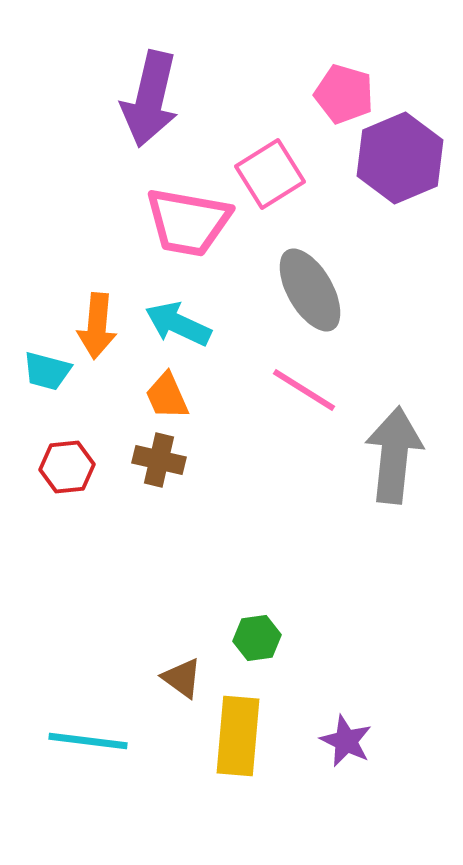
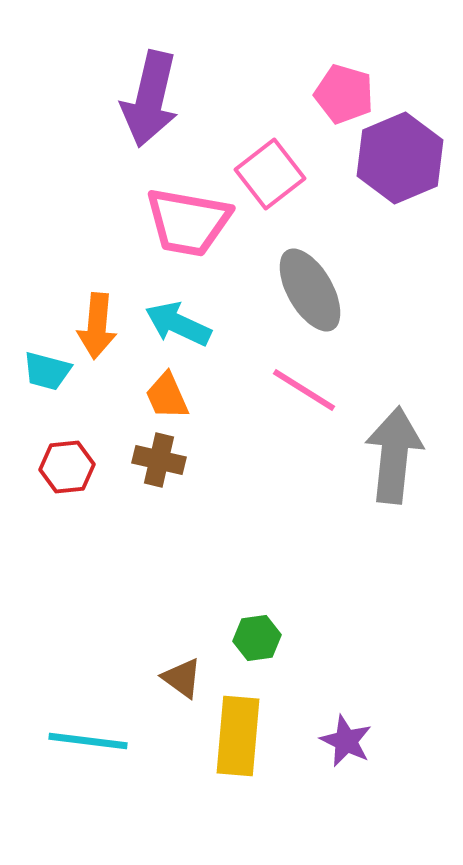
pink square: rotated 6 degrees counterclockwise
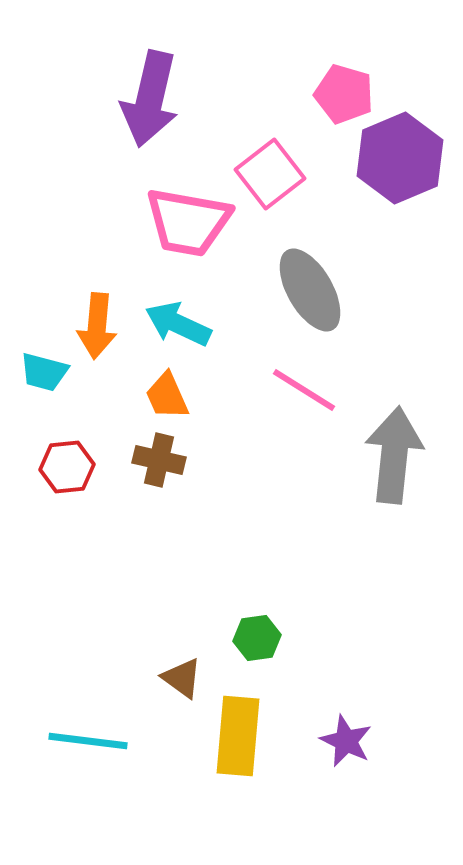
cyan trapezoid: moved 3 px left, 1 px down
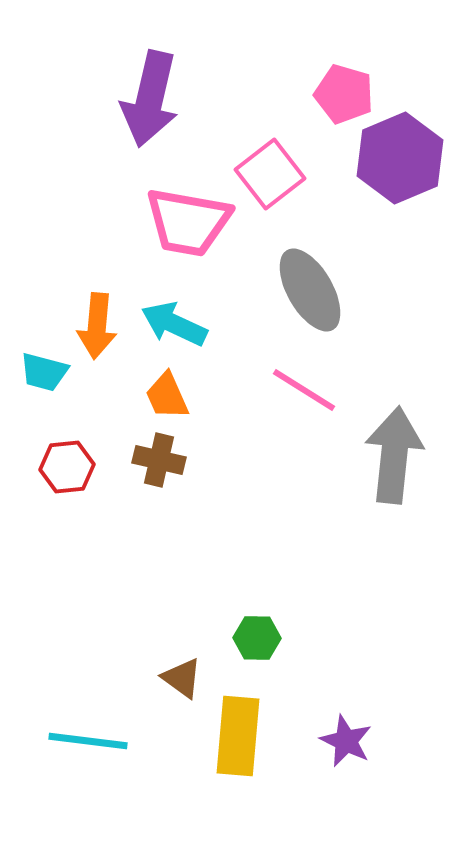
cyan arrow: moved 4 px left
green hexagon: rotated 9 degrees clockwise
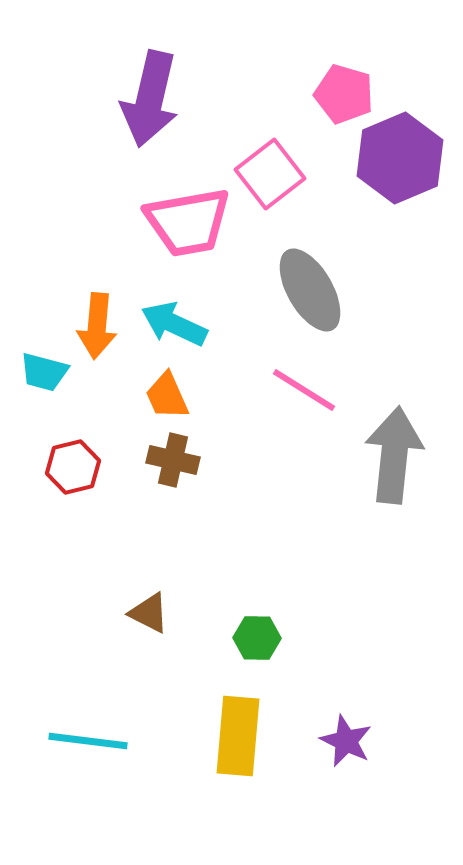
pink trapezoid: rotated 20 degrees counterclockwise
brown cross: moved 14 px right
red hexagon: moved 6 px right; rotated 8 degrees counterclockwise
brown triangle: moved 33 px left, 65 px up; rotated 9 degrees counterclockwise
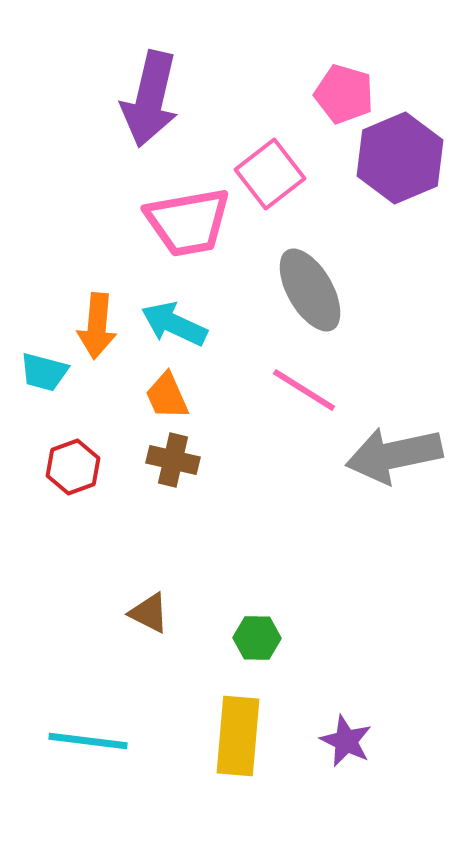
gray arrow: rotated 108 degrees counterclockwise
red hexagon: rotated 6 degrees counterclockwise
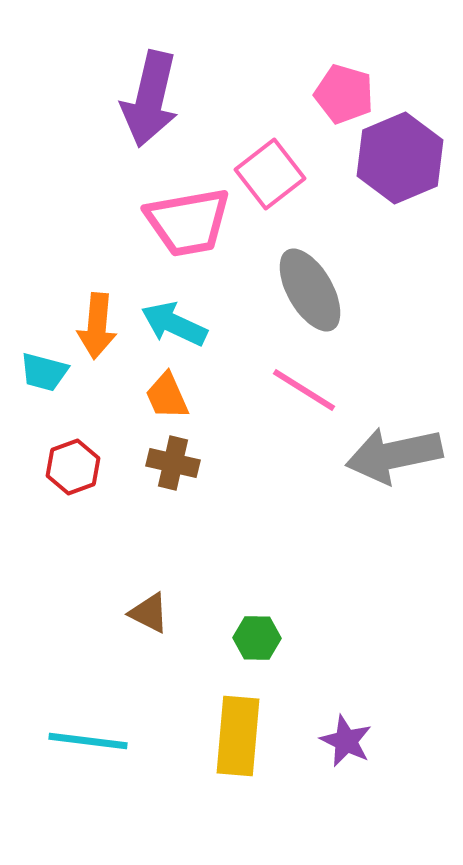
brown cross: moved 3 px down
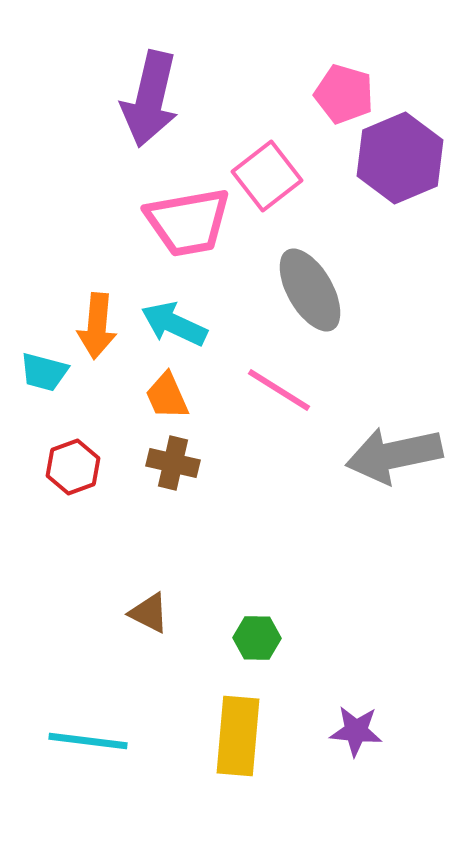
pink square: moved 3 px left, 2 px down
pink line: moved 25 px left
purple star: moved 10 px right, 10 px up; rotated 20 degrees counterclockwise
